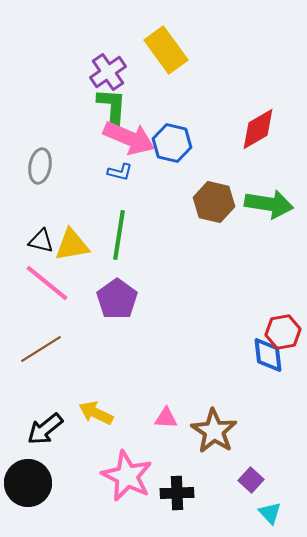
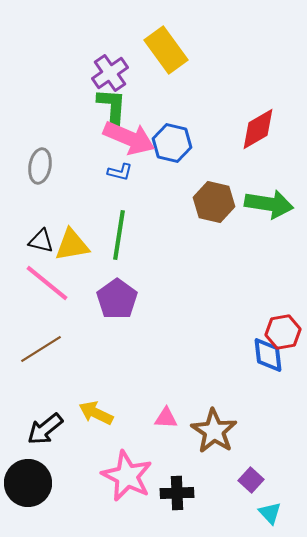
purple cross: moved 2 px right, 1 px down
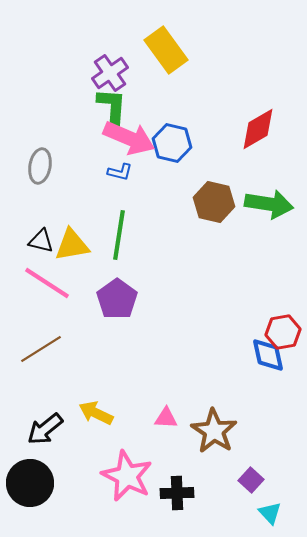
pink line: rotated 6 degrees counterclockwise
blue diamond: rotated 6 degrees counterclockwise
black circle: moved 2 px right
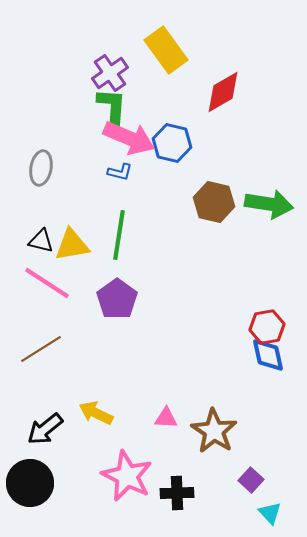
red diamond: moved 35 px left, 37 px up
gray ellipse: moved 1 px right, 2 px down
red hexagon: moved 16 px left, 5 px up
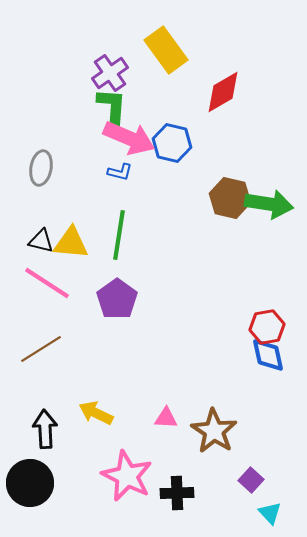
brown hexagon: moved 16 px right, 4 px up
yellow triangle: moved 1 px left, 2 px up; rotated 15 degrees clockwise
black arrow: rotated 126 degrees clockwise
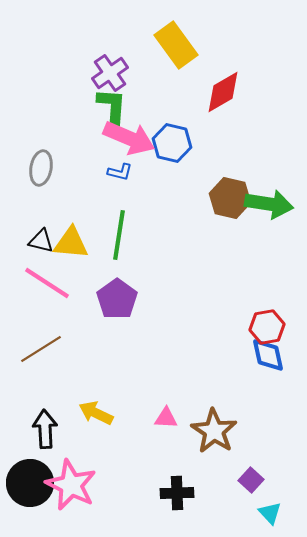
yellow rectangle: moved 10 px right, 5 px up
pink star: moved 56 px left, 9 px down
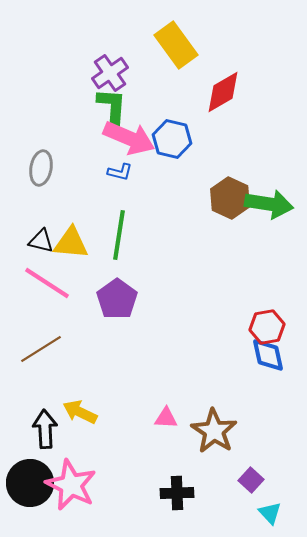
blue hexagon: moved 4 px up
brown hexagon: rotated 12 degrees clockwise
yellow arrow: moved 16 px left, 1 px up
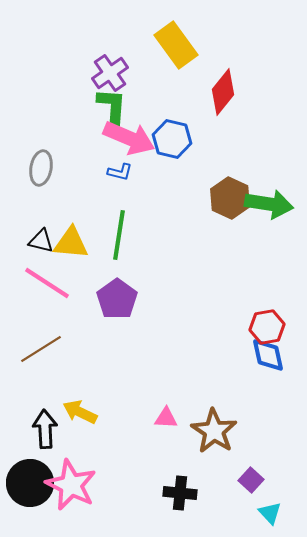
red diamond: rotated 21 degrees counterclockwise
black cross: moved 3 px right; rotated 8 degrees clockwise
